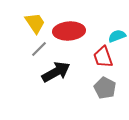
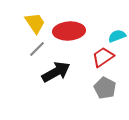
gray line: moved 2 px left
red trapezoid: rotated 75 degrees clockwise
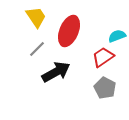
yellow trapezoid: moved 1 px right, 6 px up
red ellipse: rotated 64 degrees counterclockwise
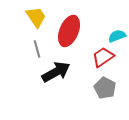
gray line: rotated 60 degrees counterclockwise
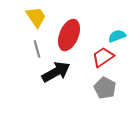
red ellipse: moved 4 px down
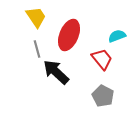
red trapezoid: moved 1 px left, 2 px down; rotated 85 degrees clockwise
black arrow: rotated 108 degrees counterclockwise
gray pentagon: moved 2 px left, 8 px down
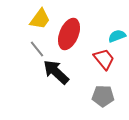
yellow trapezoid: moved 4 px right, 2 px down; rotated 70 degrees clockwise
red ellipse: moved 1 px up
gray line: rotated 24 degrees counterclockwise
red trapezoid: moved 2 px right
gray pentagon: rotated 25 degrees counterclockwise
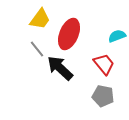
red trapezoid: moved 5 px down
black arrow: moved 4 px right, 4 px up
gray pentagon: rotated 10 degrees clockwise
